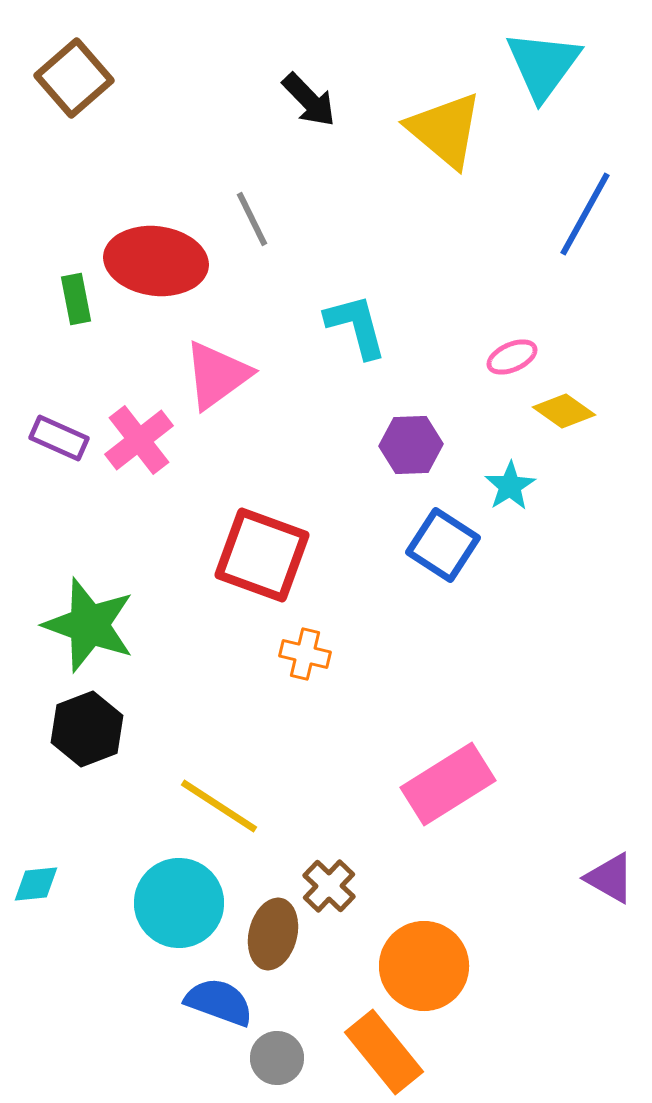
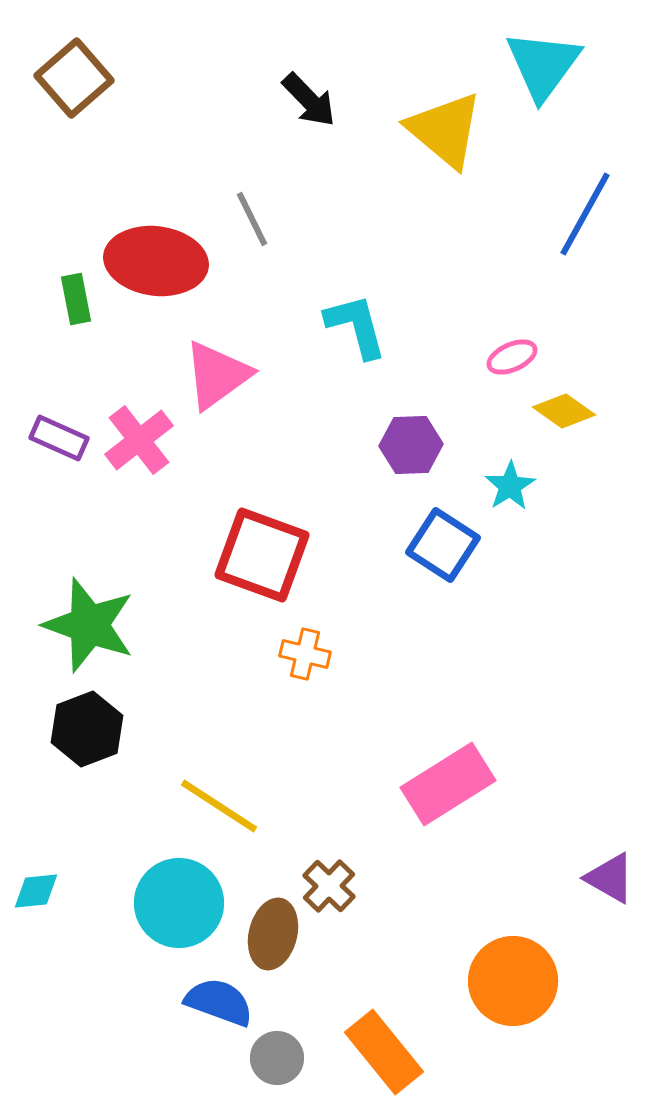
cyan diamond: moved 7 px down
orange circle: moved 89 px right, 15 px down
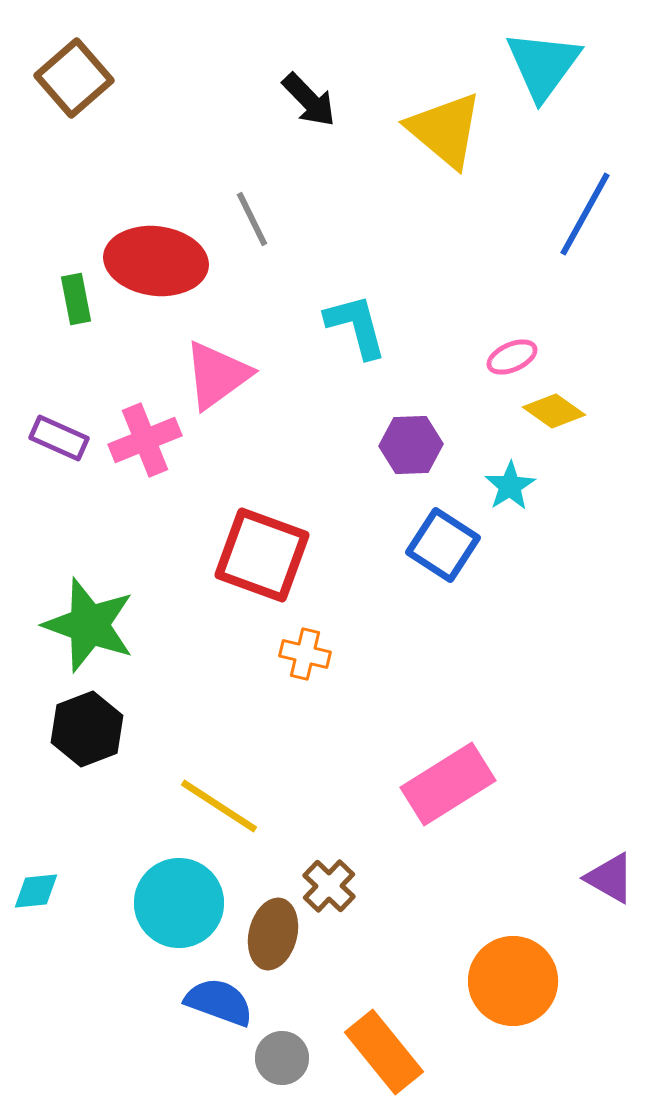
yellow diamond: moved 10 px left
pink cross: moved 6 px right; rotated 16 degrees clockwise
gray circle: moved 5 px right
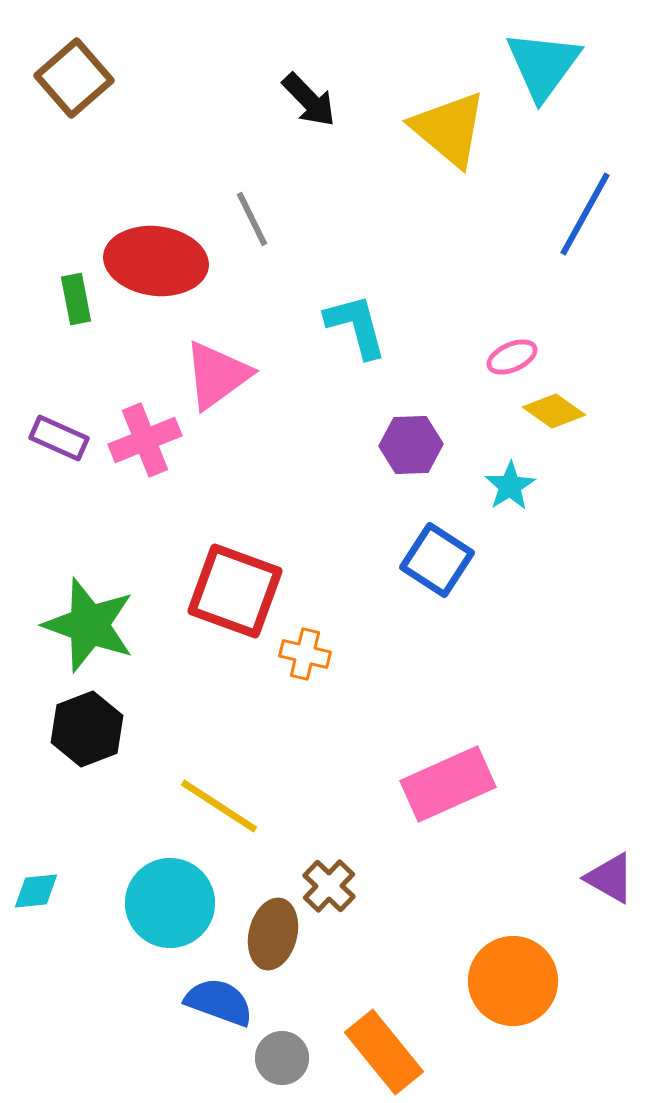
yellow triangle: moved 4 px right, 1 px up
blue square: moved 6 px left, 15 px down
red square: moved 27 px left, 36 px down
pink rectangle: rotated 8 degrees clockwise
cyan circle: moved 9 px left
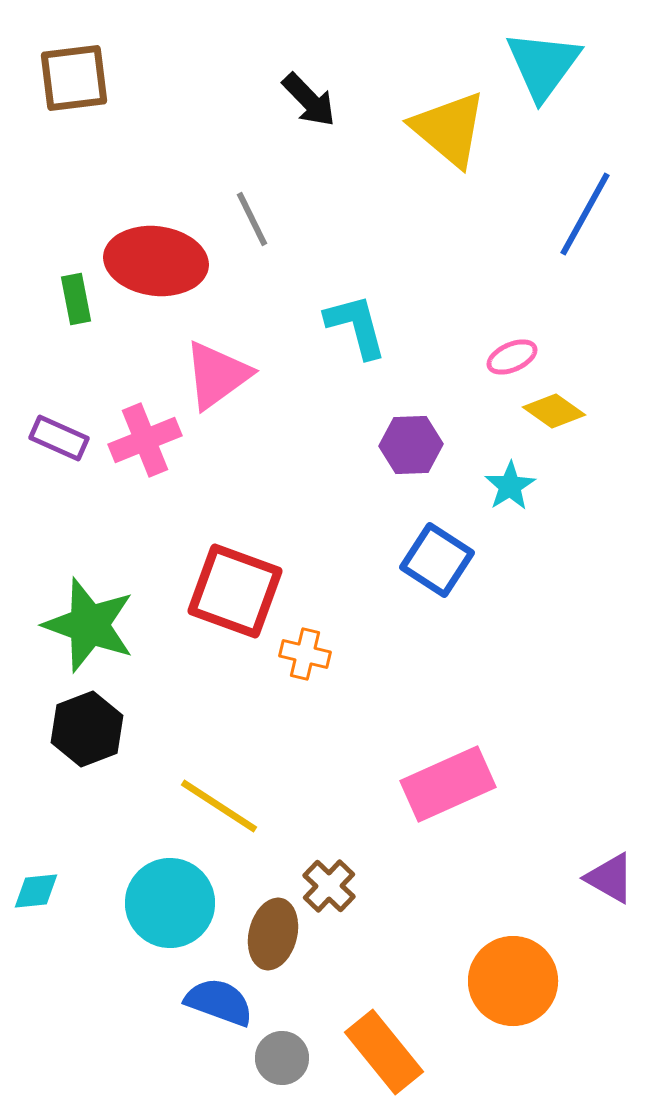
brown square: rotated 34 degrees clockwise
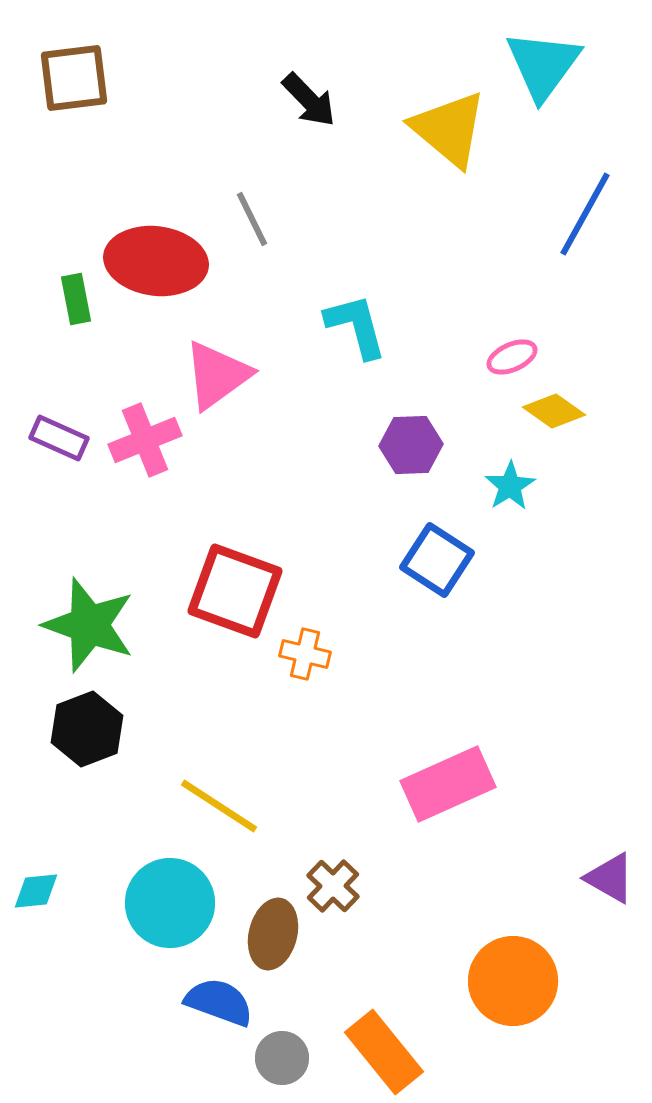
brown cross: moved 4 px right
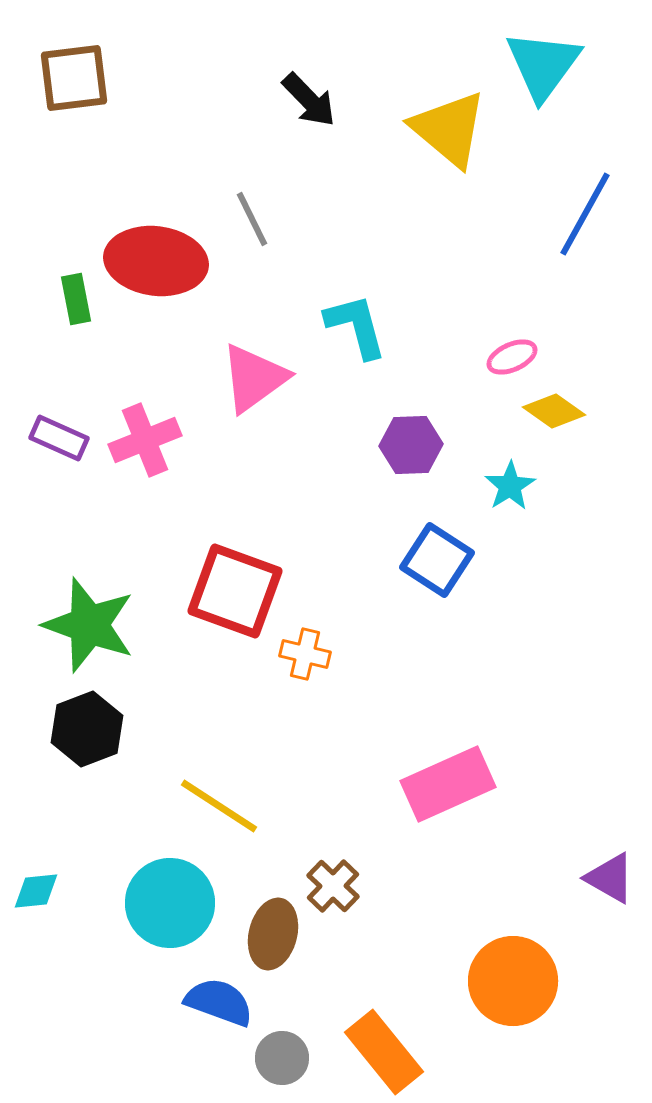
pink triangle: moved 37 px right, 3 px down
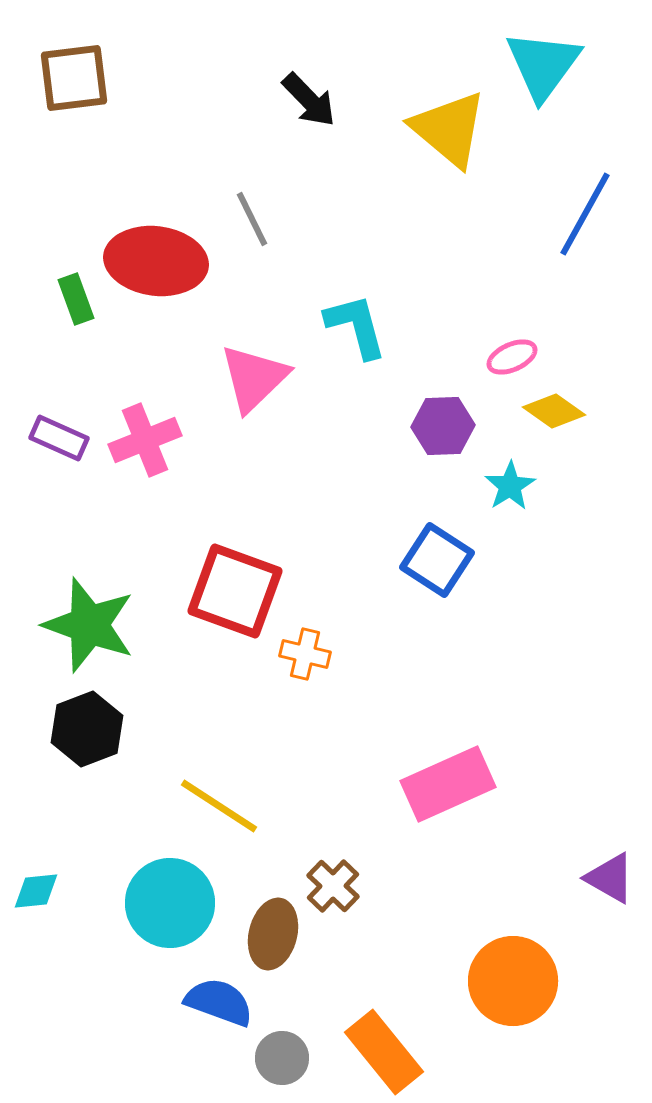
green rectangle: rotated 9 degrees counterclockwise
pink triangle: rotated 8 degrees counterclockwise
purple hexagon: moved 32 px right, 19 px up
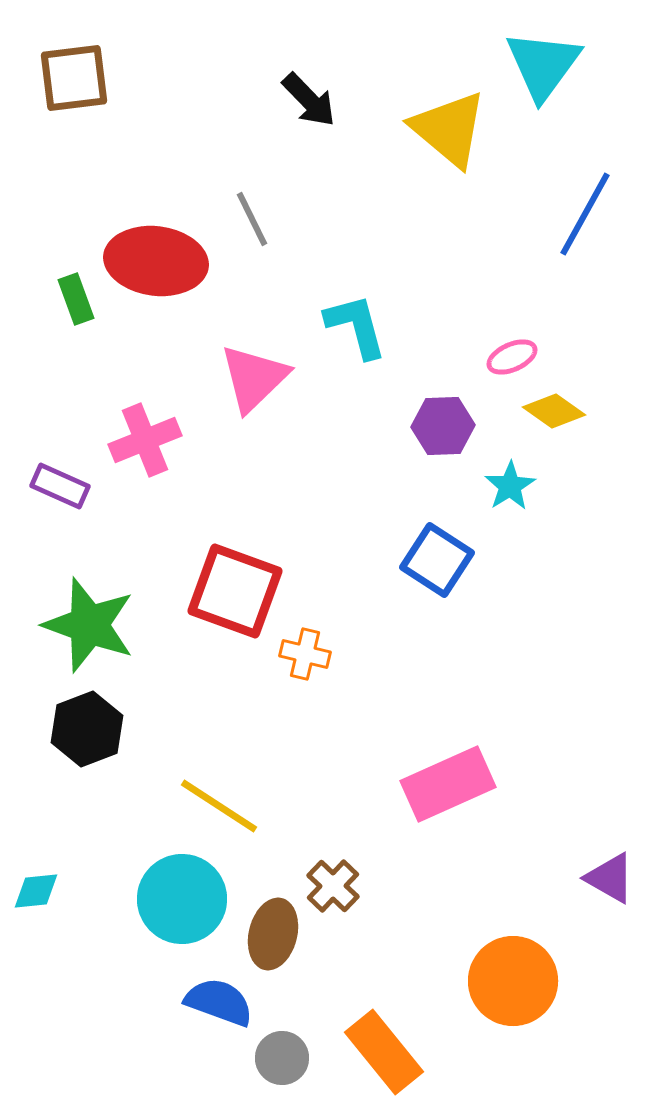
purple rectangle: moved 1 px right, 48 px down
cyan circle: moved 12 px right, 4 px up
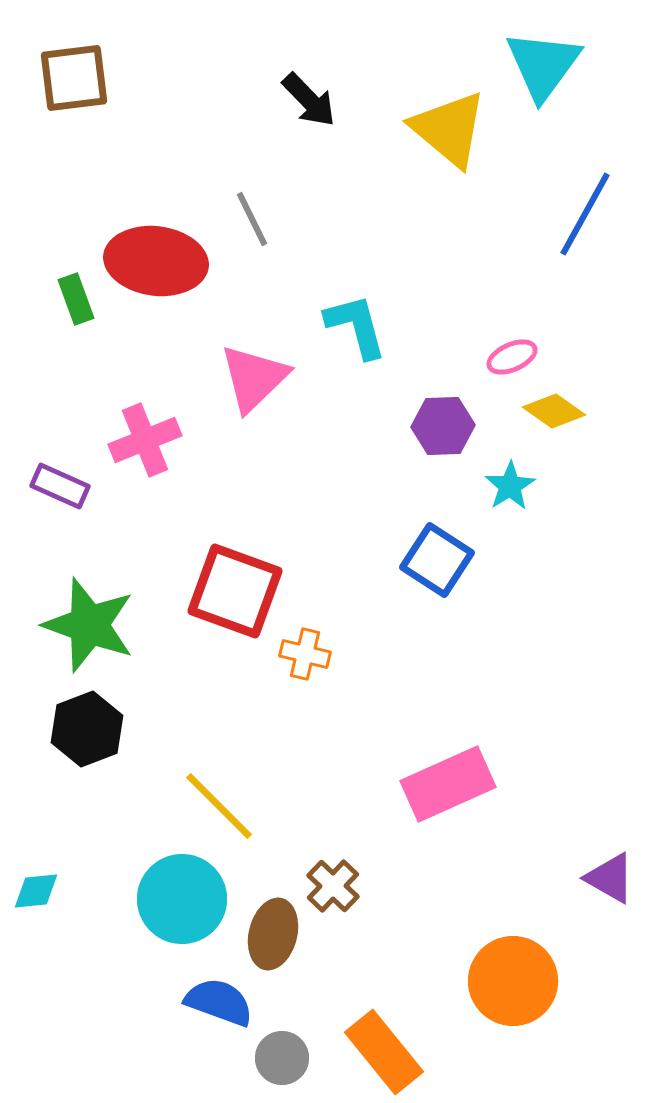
yellow line: rotated 12 degrees clockwise
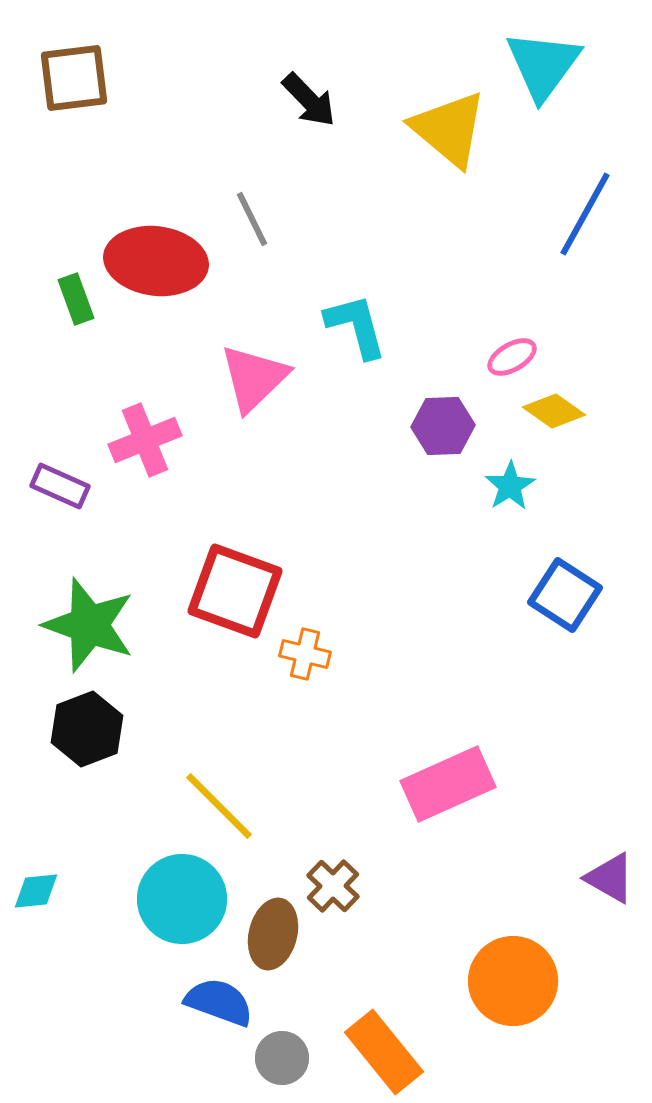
pink ellipse: rotated 6 degrees counterclockwise
blue square: moved 128 px right, 35 px down
